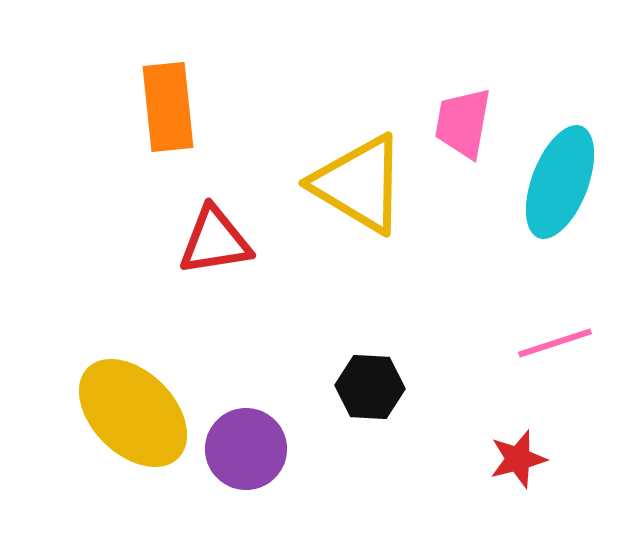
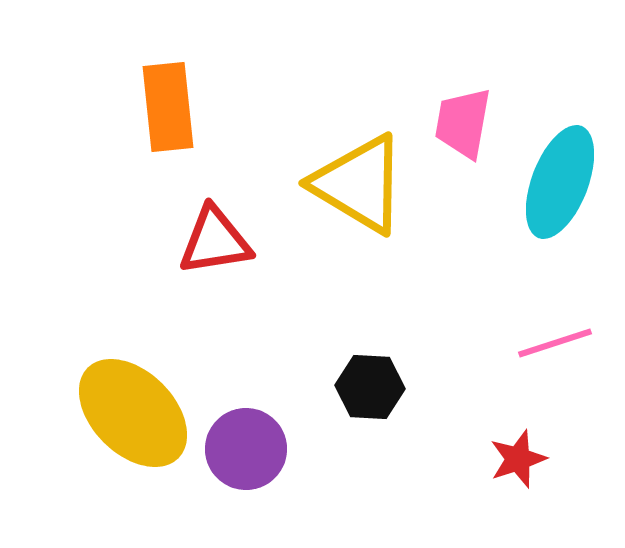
red star: rotated 4 degrees counterclockwise
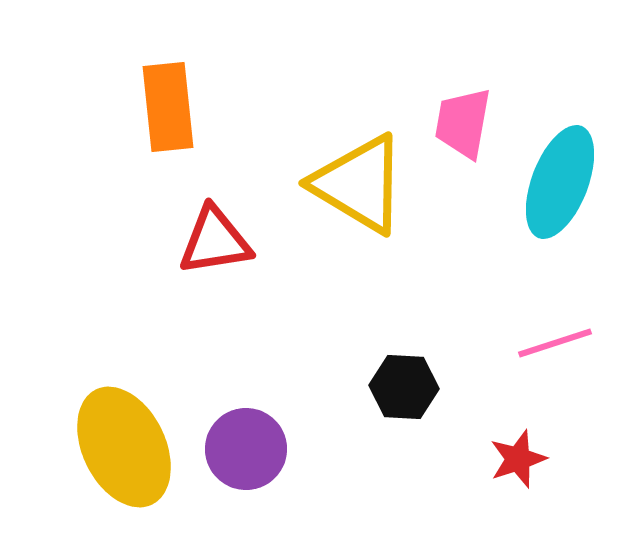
black hexagon: moved 34 px right
yellow ellipse: moved 9 px left, 34 px down; rotated 19 degrees clockwise
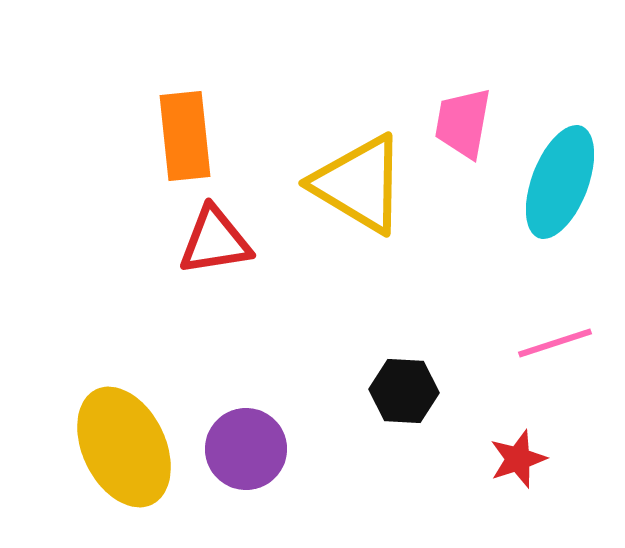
orange rectangle: moved 17 px right, 29 px down
black hexagon: moved 4 px down
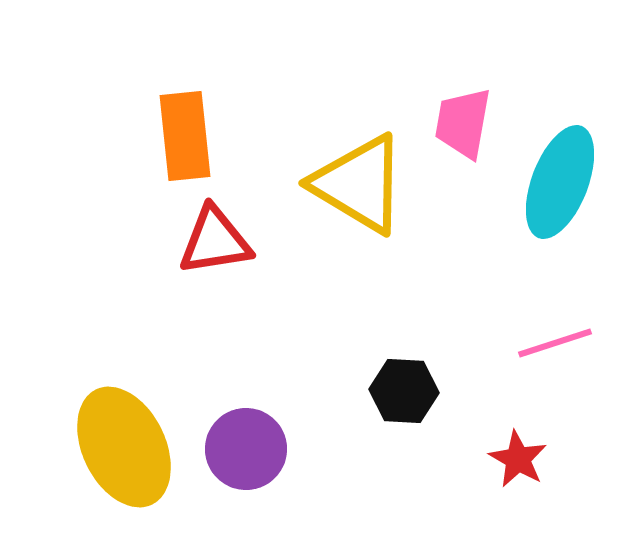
red star: rotated 24 degrees counterclockwise
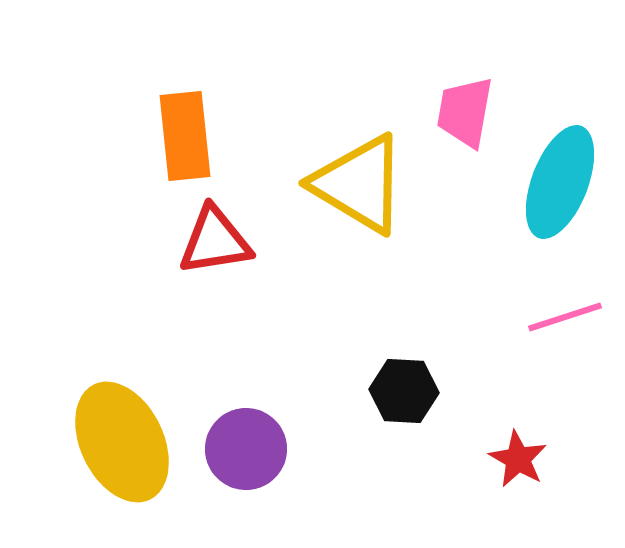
pink trapezoid: moved 2 px right, 11 px up
pink line: moved 10 px right, 26 px up
yellow ellipse: moved 2 px left, 5 px up
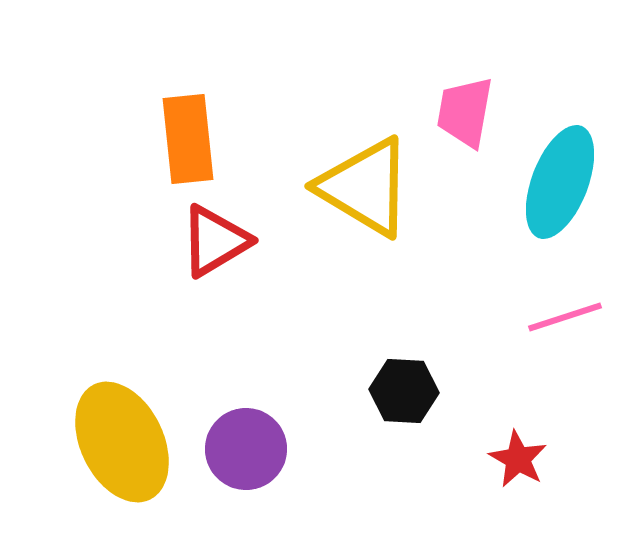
orange rectangle: moved 3 px right, 3 px down
yellow triangle: moved 6 px right, 3 px down
red triangle: rotated 22 degrees counterclockwise
